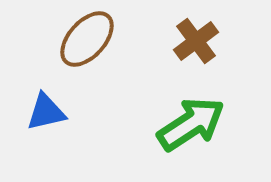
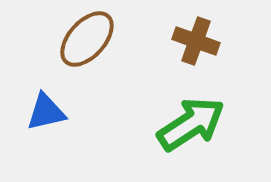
brown cross: rotated 33 degrees counterclockwise
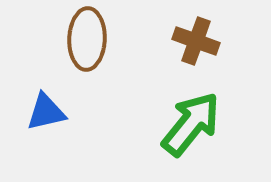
brown ellipse: rotated 40 degrees counterclockwise
green arrow: rotated 18 degrees counterclockwise
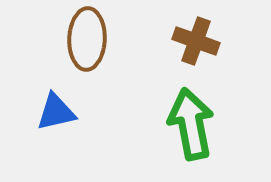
blue triangle: moved 10 px right
green arrow: rotated 50 degrees counterclockwise
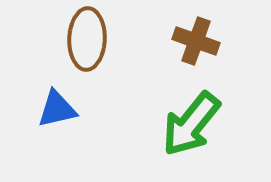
blue triangle: moved 1 px right, 3 px up
green arrow: rotated 130 degrees counterclockwise
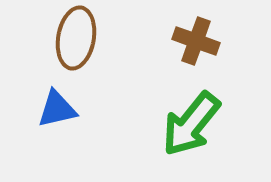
brown ellipse: moved 11 px left, 1 px up; rotated 8 degrees clockwise
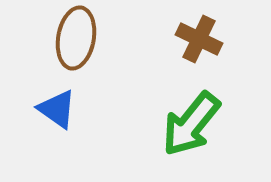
brown cross: moved 3 px right, 2 px up; rotated 6 degrees clockwise
blue triangle: rotated 48 degrees clockwise
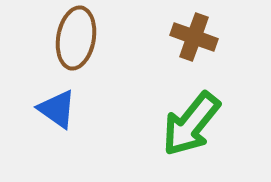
brown cross: moved 5 px left, 2 px up; rotated 6 degrees counterclockwise
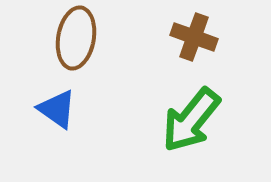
green arrow: moved 4 px up
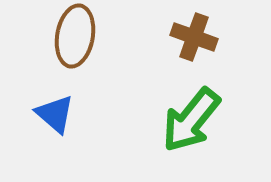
brown ellipse: moved 1 px left, 2 px up
blue triangle: moved 2 px left, 5 px down; rotated 6 degrees clockwise
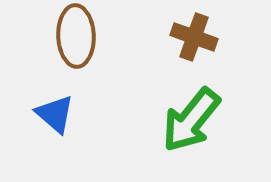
brown ellipse: moved 1 px right; rotated 12 degrees counterclockwise
